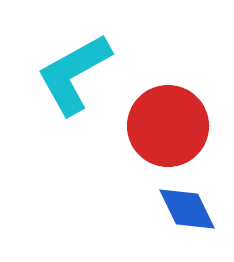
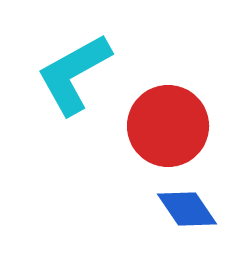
blue diamond: rotated 8 degrees counterclockwise
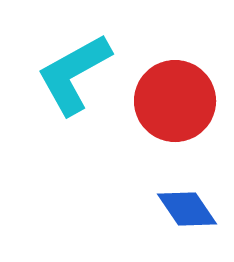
red circle: moved 7 px right, 25 px up
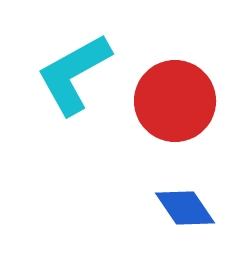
blue diamond: moved 2 px left, 1 px up
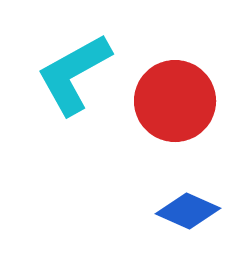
blue diamond: moved 3 px right, 3 px down; rotated 32 degrees counterclockwise
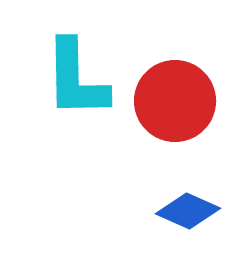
cyan L-shape: moved 2 px right, 5 px down; rotated 62 degrees counterclockwise
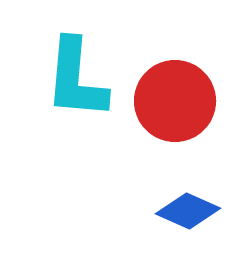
cyan L-shape: rotated 6 degrees clockwise
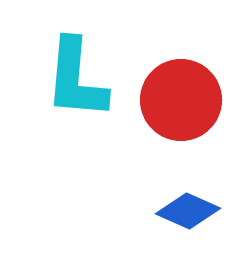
red circle: moved 6 px right, 1 px up
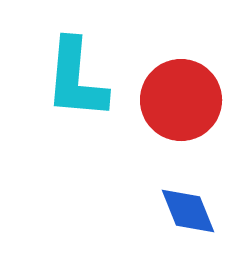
blue diamond: rotated 44 degrees clockwise
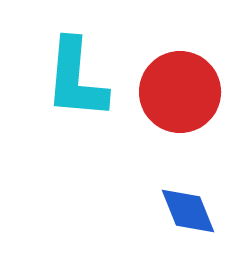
red circle: moved 1 px left, 8 px up
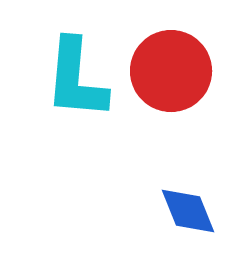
red circle: moved 9 px left, 21 px up
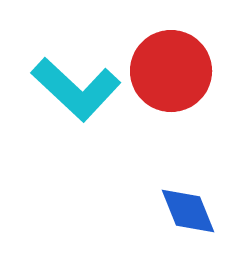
cyan L-shape: moved 10 px down; rotated 52 degrees counterclockwise
